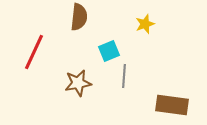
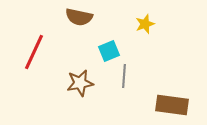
brown semicircle: rotated 96 degrees clockwise
brown star: moved 2 px right
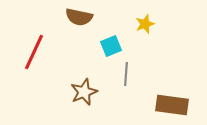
cyan square: moved 2 px right, 5 px up
gray line: moved 2 px right, 2 px up
brown star: moved 4 px right, 9 px down; rotated 12 degrees counterclockwise
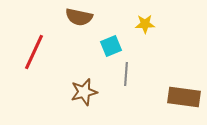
yellow star: rotated 18 degrees clockwise
brown star: rotated 8 degrees clockwise
brown rectangle: moved 12 px right, 8 px up
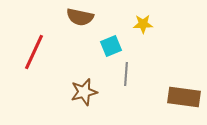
brown semicircle: moved 1 px right
yellow star: moved 2 px left
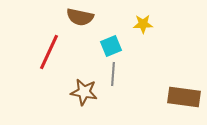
red line: moved 15 px right
gray line: moved 13 px left
brown star: rotated 24 degrees clockwise
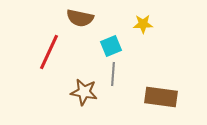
brown semicircle: moved 1 px down
brown rectangle: moved 23 px left
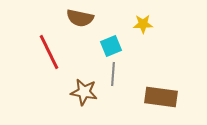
red line: rotated 51 degrees counterclockwise
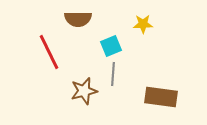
brown semicircle: moved 2 px left, 1 px down; rotated 12 degrees counterclockwise
brown star: moved 1 px up; rotated 24 degrees counterclockwise
